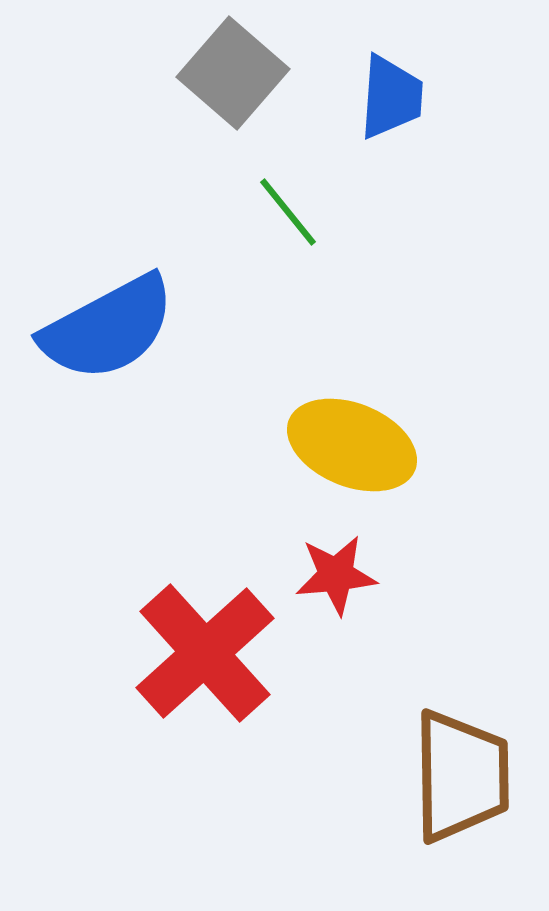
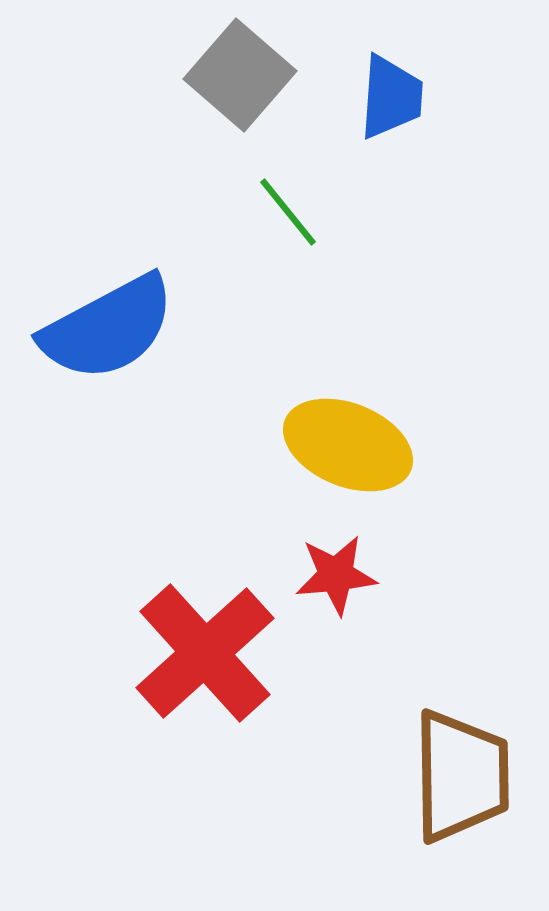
gray square: moved 7 px right, 2 px down
yellow ellipse: moved 4 px left
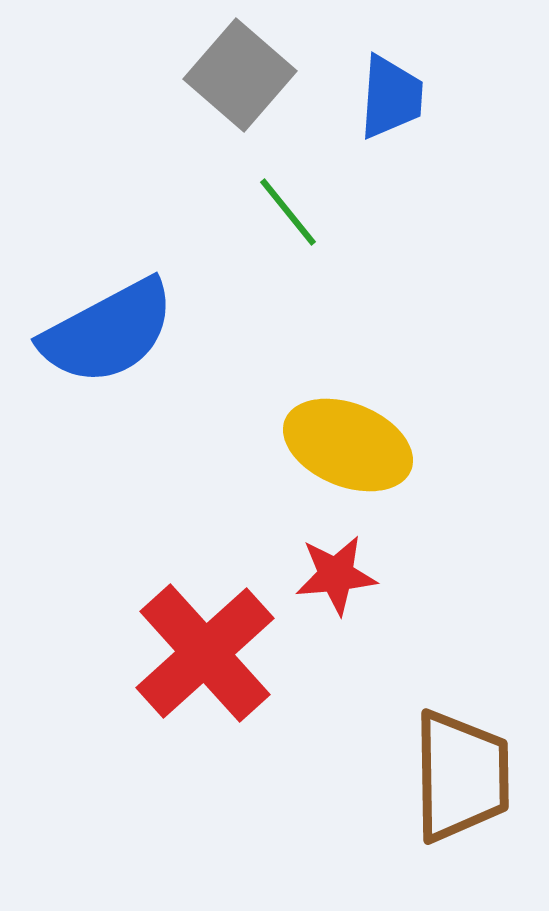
blue semicircle: moved 4 px down
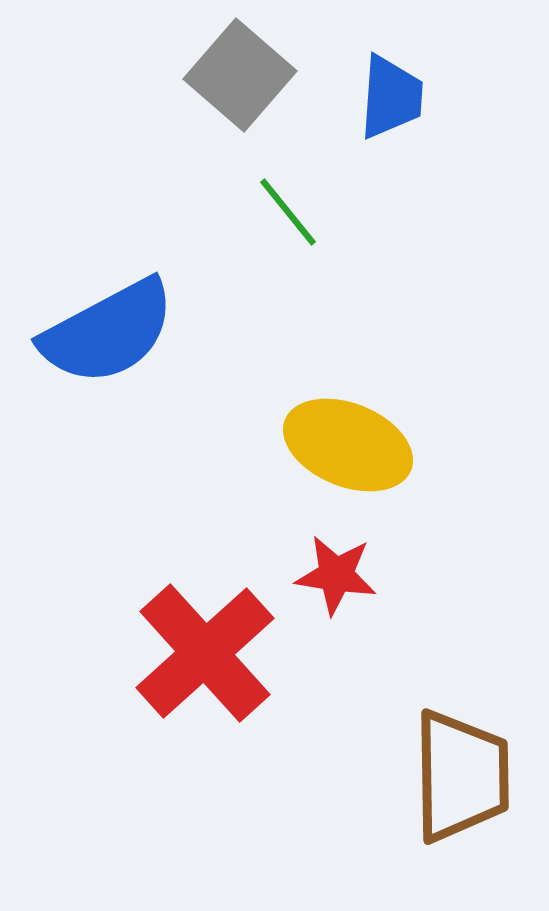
red star: rotated 14 degrees clockwise
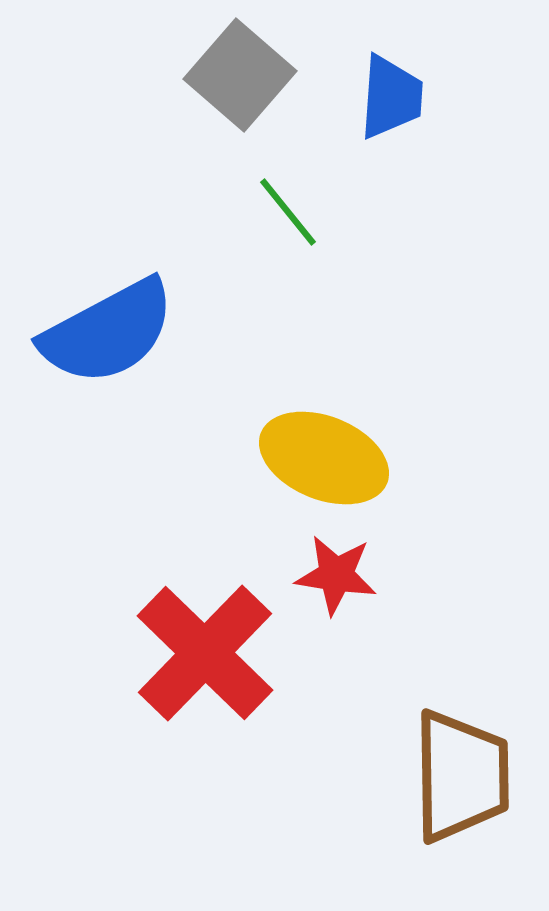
yellow ellipse: moved 24 px left, 13 px down
red cross: rotated 4 degrees counterclockwise
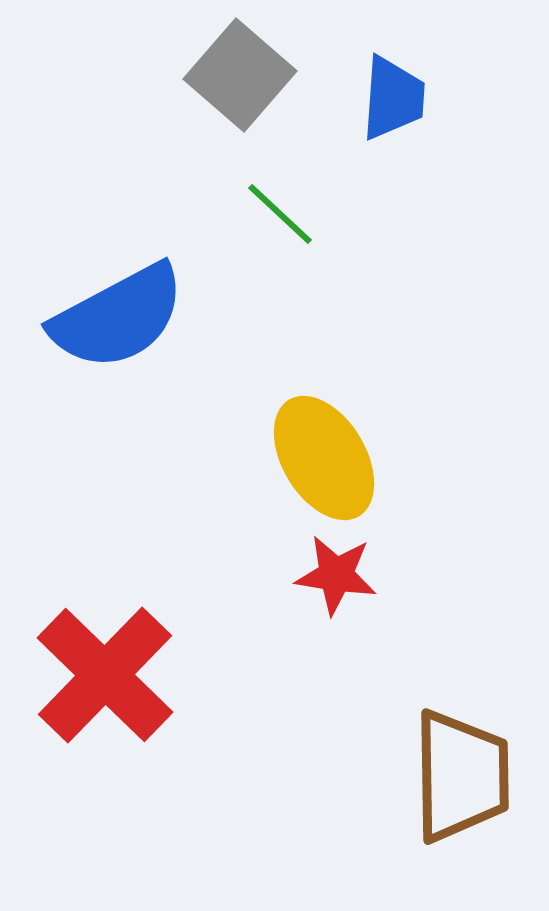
blue trapezoid: moved 2 px right, 1 px down
green line: moved 8 px left, 2 px down; rotated 8 degrees counterclockwise
blue semicircle: moved 10 px right, 15 px up
yellow ellipse: rotated 37 degrees clockwise
red cross: moved 100 px left, 22 px down
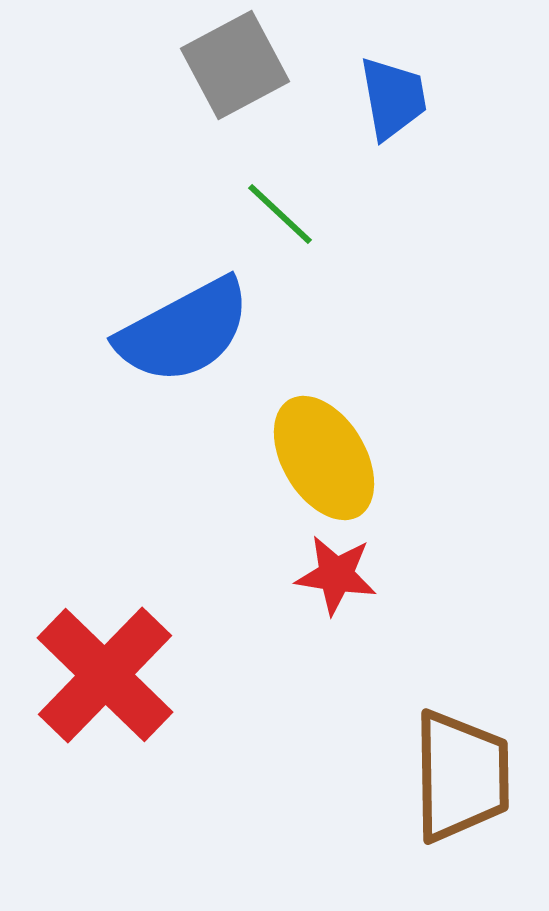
gray square: moved 5 px left, 10 px up; rotated 21 degrees clockwise
blue trapezoid: rotated 14 degrees counterclockwise
blue semicircle: moved 66 px right, 14 px down
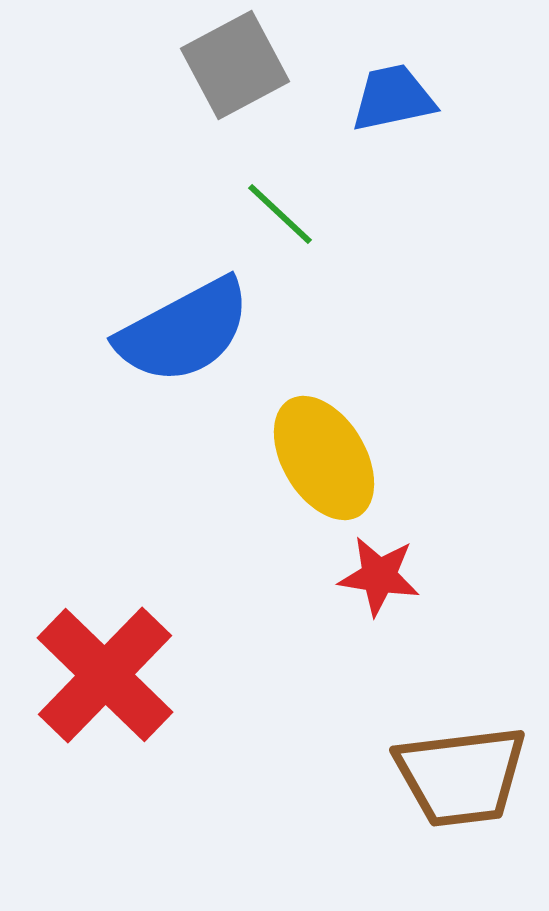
blue trapezoid: rotated 92 degrees counterclockwise
red star: moved 43 px right, 1 px down
brown trapezoid: rotated 84 degrees clockwise
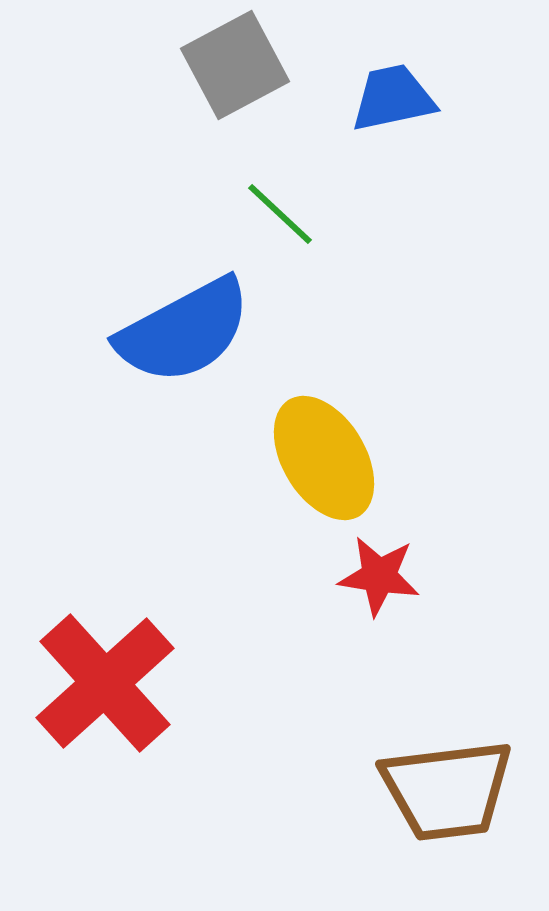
red cross: moved 8 px down; rotated 4 degrees clockwise
brown trapezoid: moved 14 px left, 14 px down
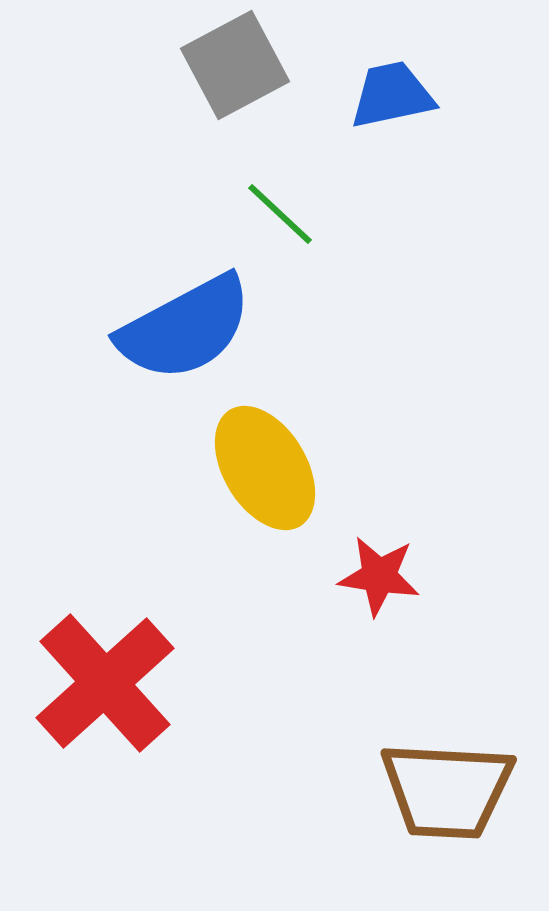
blue trapezoid: moved 1 px left, 3 px up
blue semicircle: moved 1 px right, 3 px up
yellow ellipse: moved 59 px left, 10 px down
brown trapezoid: rotated 10 degrees clockwise
